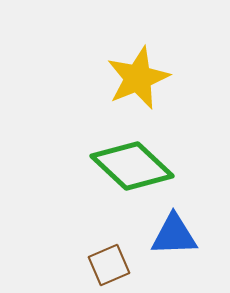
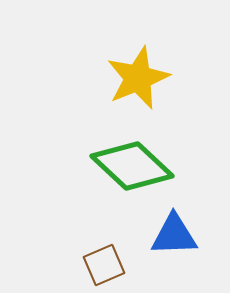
brown square: moved 5 px left
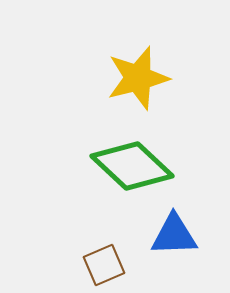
yellow star: rotated 8 degrees clockwise
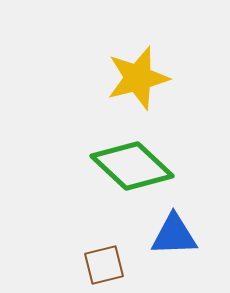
brown square: rotated 9 degrees clockwise
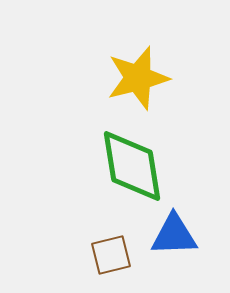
green diamond: rotated 38 degrees clockwise
brown square: moved 7 px right, 10 px up
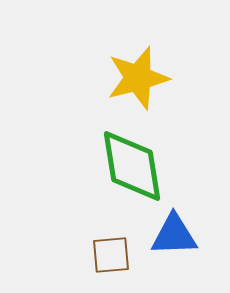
brown square: rotated 9 degrees clockwise
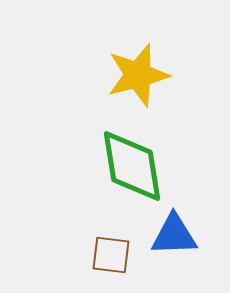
yellow star: moved 3 px up
brown square: rotated 12 degrees clockwise
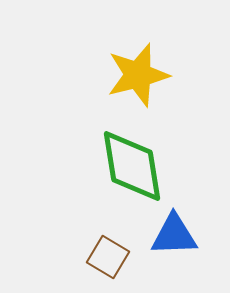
brown square: moved 3 px left, 2 px down; rotated 24 degrees clockwise
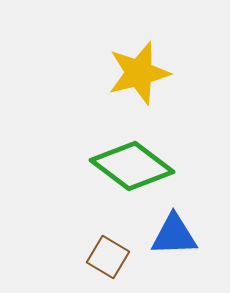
yellow star: moved 1 px right, 2 px up
green diamond: rotated 44 degrees counterclockwise
